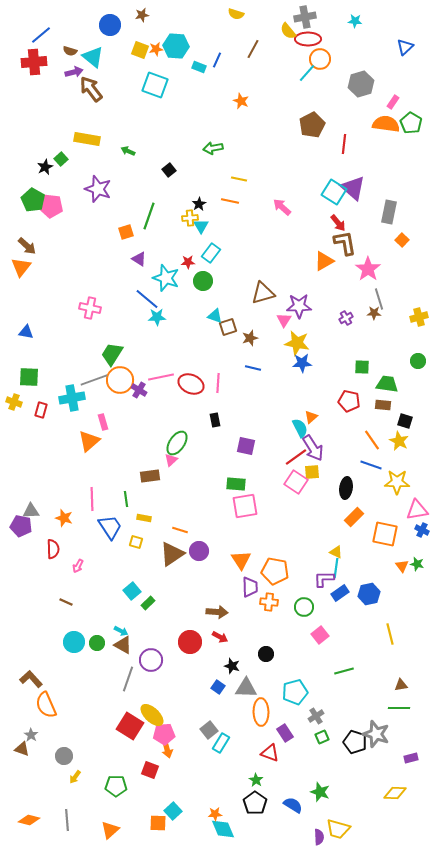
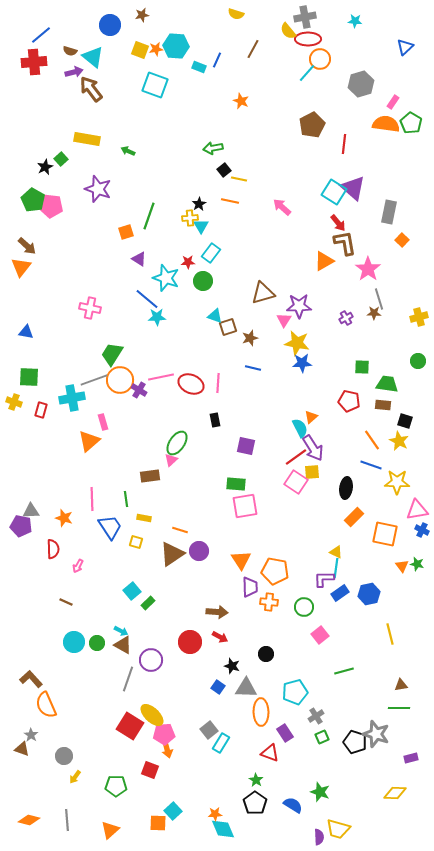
black square at (169, 170): moved 55 px right
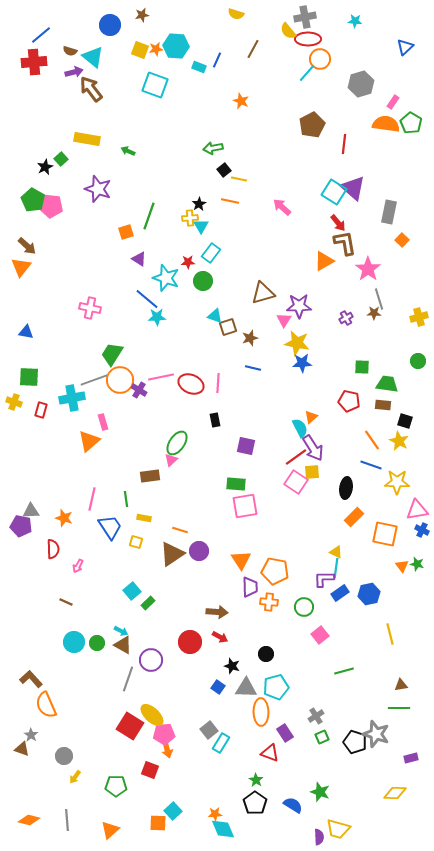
pink line at (92, 499): rotated 15 degrees clockwise
cyan pentagon at (295, 692): moved 19 px left, 5 px up
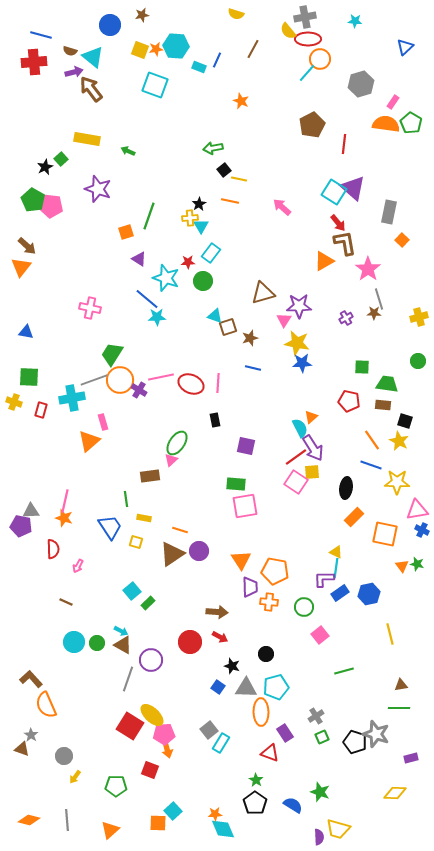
blue line at (41, 35): rotated 55 degrees clockwise
pink line at (92, 499): moved 27 px left, 2 px down
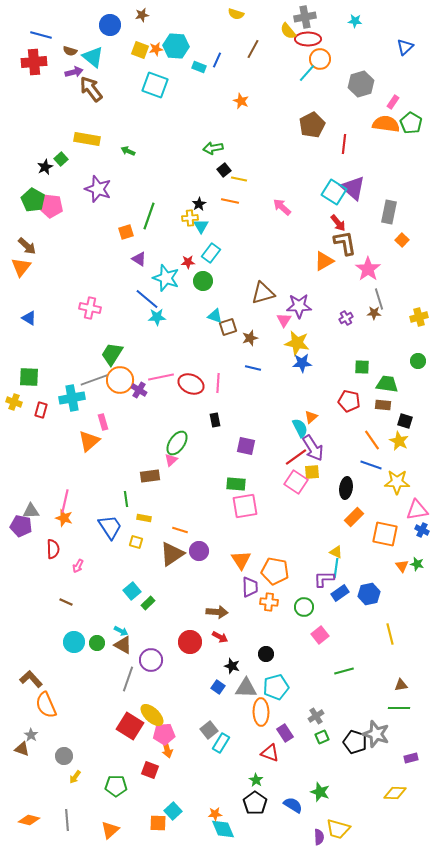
blue triangle at (26, 332): moved 3 px right, 14 px up; rotated 21 degrees clockwise
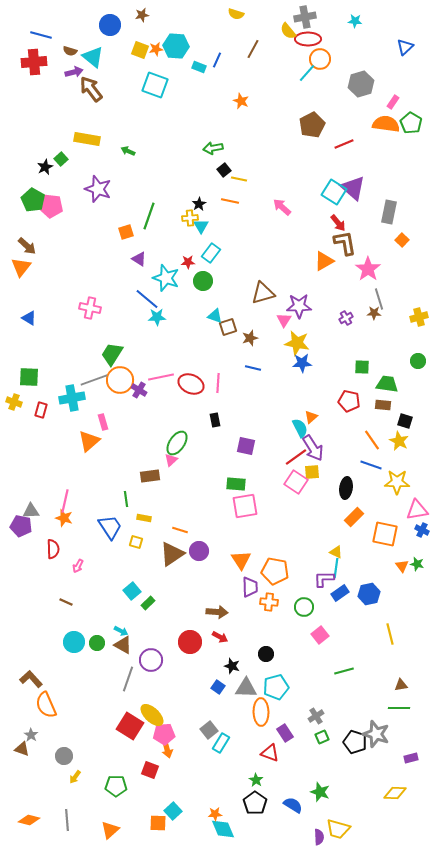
red line at (344, 144): rotated 60 degrees clockwise
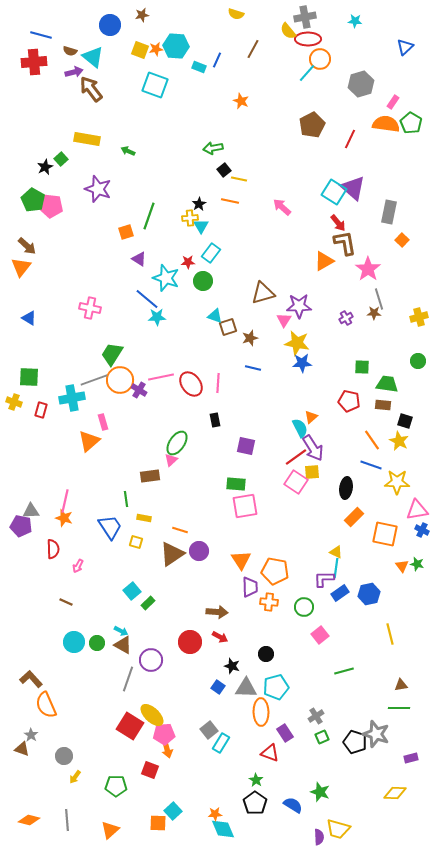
red line at (344, 144): moved 6 px right, 5 px up; rotated 42 degrees counterclockwise
red ellipse at (191, 384): rotated 30 degrees clockwise
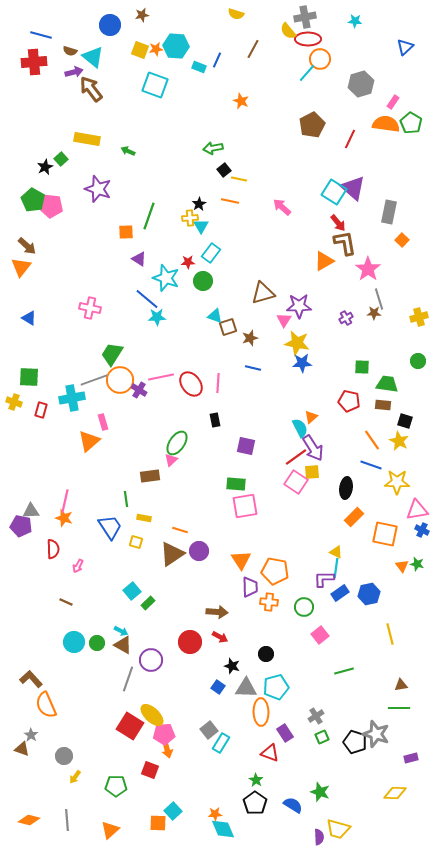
orange square at (126, 232): rotated 14 degrees clockwise
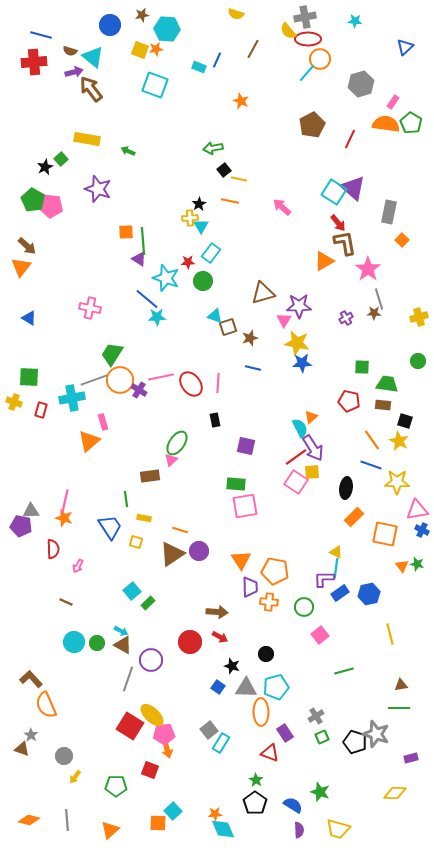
cyan hexagon at (176, 46): moved 9 px left, 17 px up
green line at (149, 216): moved 6 px left, 25 px down; rotated 24 degrees counterclockwise
purple semicircle at (319, 837): moved 20 px left, 7 px up
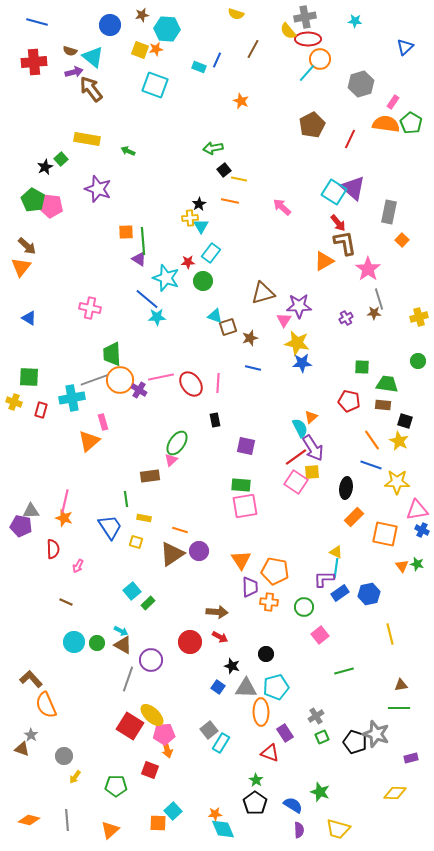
blue line at (41, 35): moved 4 px left, 13 px up
green trapezoid at (112, 354): rotated 35 degrees counterclockwise
green rectangle at (236, 484): moved 5 px right, 1 px down
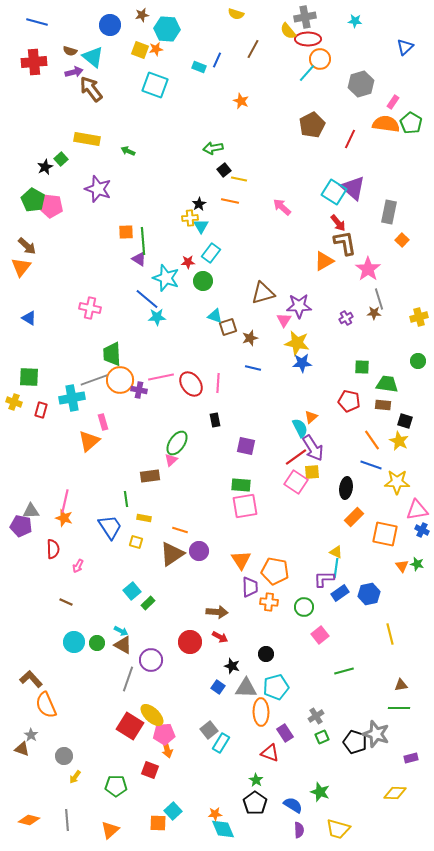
purple cross at (139, 390): rotated 21 degrees counterclockwise
